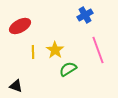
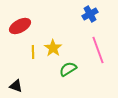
blue cross: moved 5 px right, 1 px up
yellow star: moved 2 px left, 2 px up
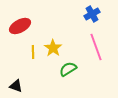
blue cross: moved 2 px right
pink line: moved 2 px left, 3 px up
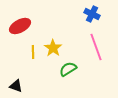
blue cross: rotated 35 degrees counterclockwise
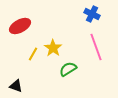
yellow line: moved 2 px down; rotated 32 degrees clockwise
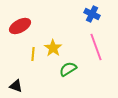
yellow line: rotated 24 degrees counterclockwise
